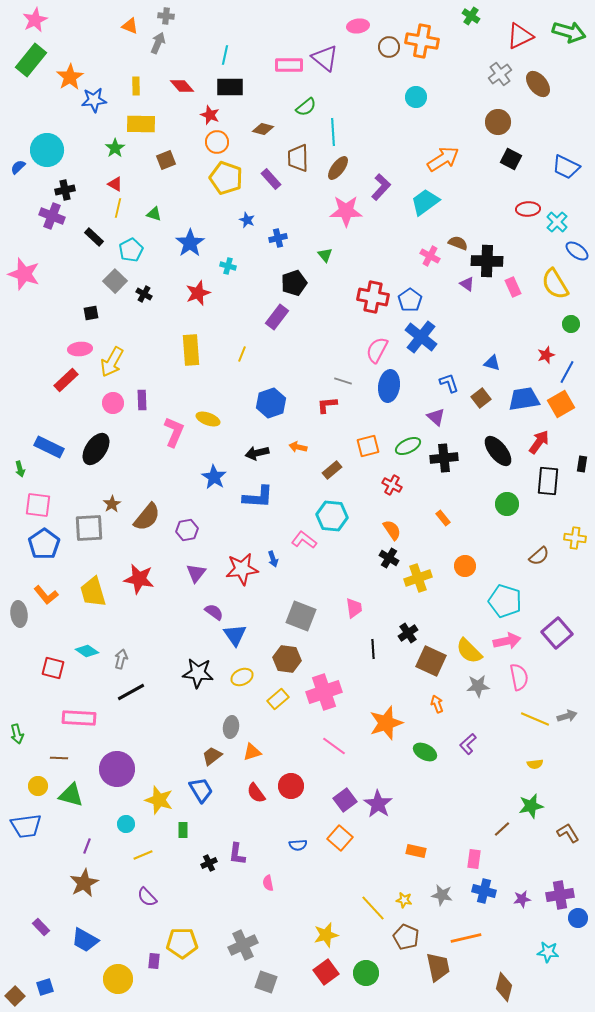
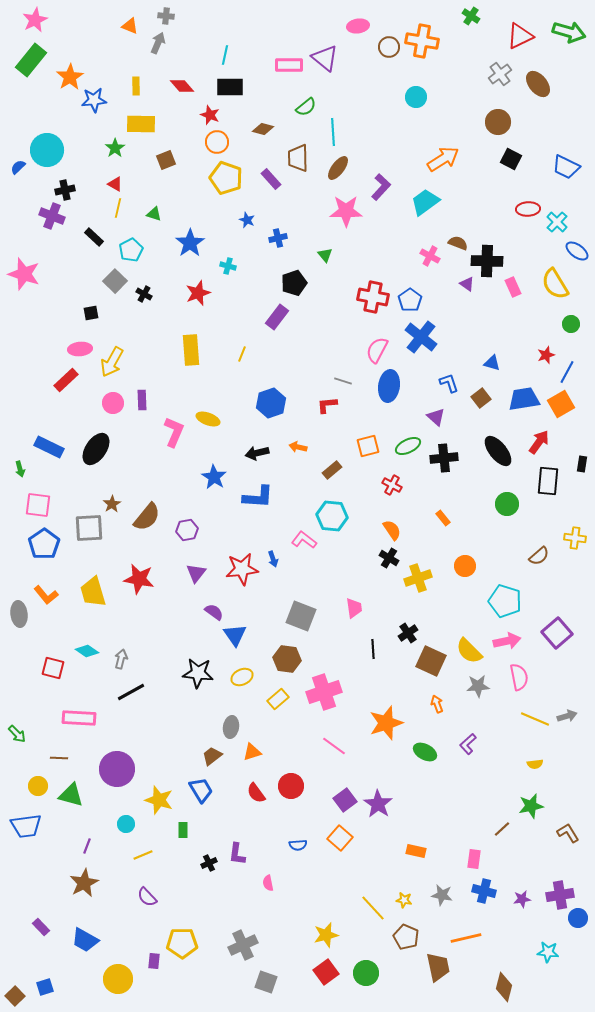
green arrow at (17, 734): rotated 30 degrees counterclockwise
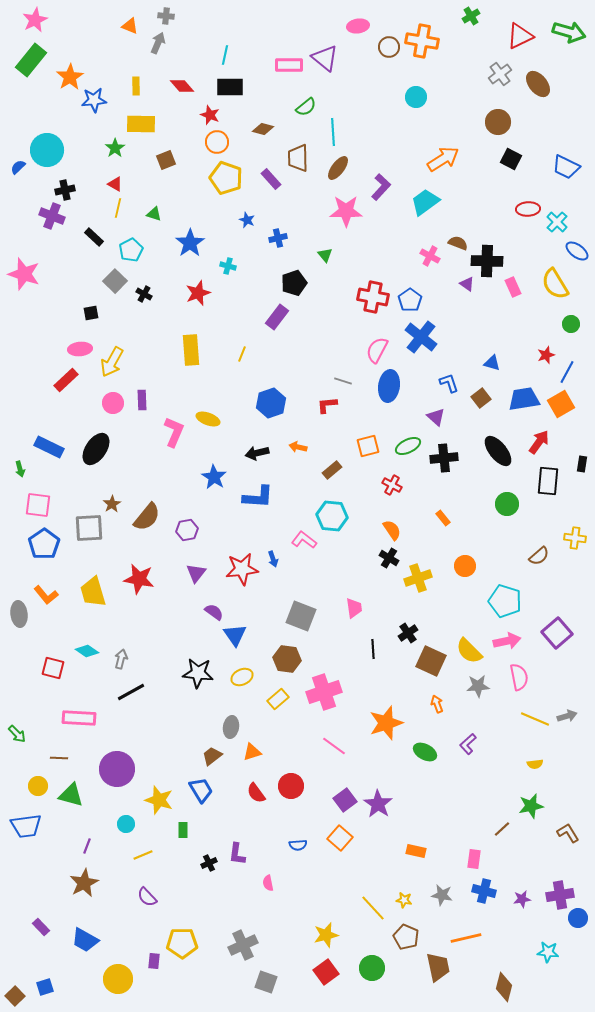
green cross at (471, 16): rotated 24 degrees clockwise
green circle at (366, 973): moved 6 px right, 5 px up
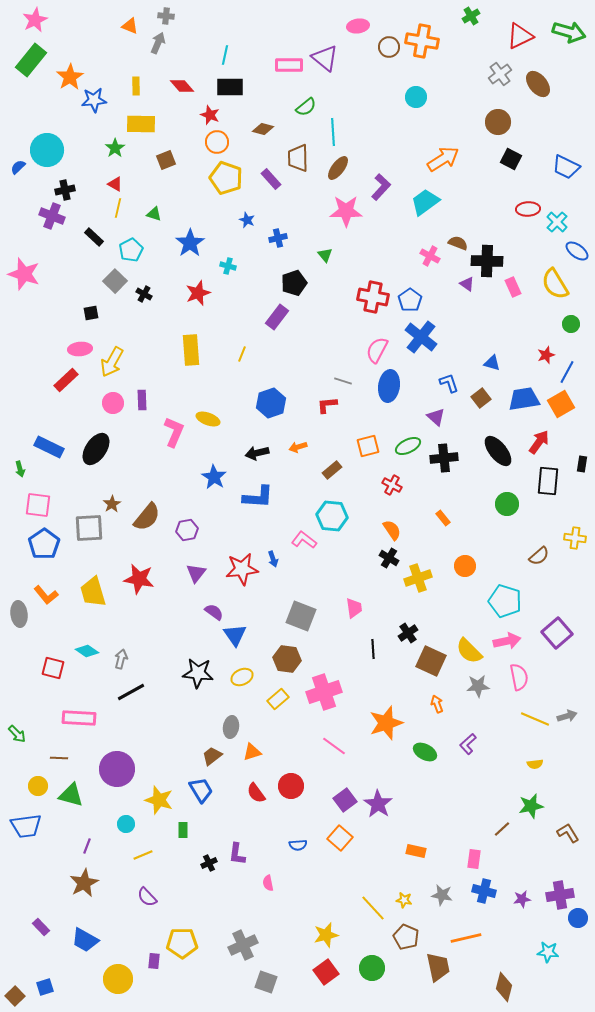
orange arrow at (298, 447): rotated 30 degrees counterclockwise
